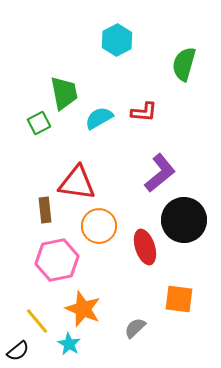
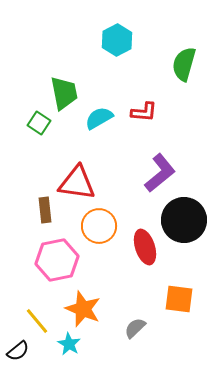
green square: rotated 30 degrees counterclockwise
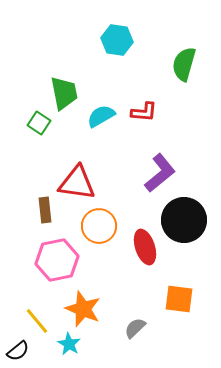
cyan hexagon: rotated 24 degrees counterclockwise
cyan semicircle: moved 2 px right, 2 px up
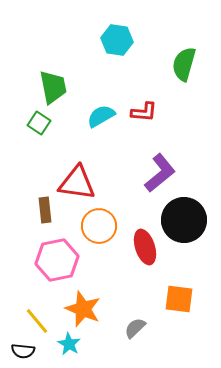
green trapezoid: moved 11 px left, 6 px up
black semicircle: moved 5 px right; rotated 45 degrees clockwise
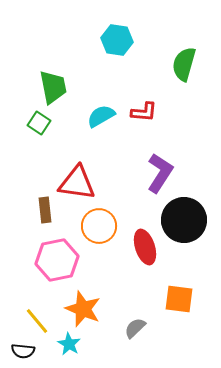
purple L-shape: rotated 18 degrees counterclockwise
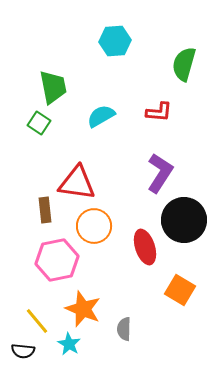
cyan hexagon: moved 2 px left, 1 px down; rotated 12 degrees counterclockwise
red L-shape: moved 15 px right
orange circle: moved 5 px left
orange square: moved 1 px right, 9 px up; rotated 24 degrees clockwise
gray semicircle: moved 11 px left, 1 px down; rotated 45 degrees counterclockwise
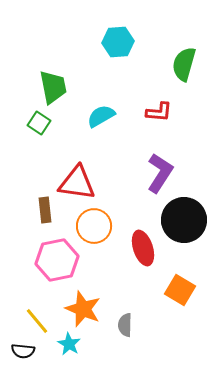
cyan hexagon: moved 3 px right, 1 px down
red ellipse: moved 2 px left, 1 px down
gray semicircle: moved 1 px right, 4 px up
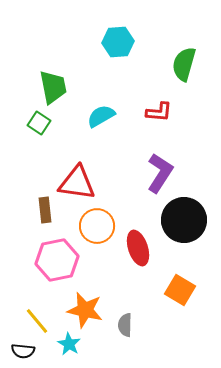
orange circle: moved 3 px right
red ellipse: moved 5 px left
orange star: moved 2 px right, 1 px down; rotated 9 degrees counterclockwise
